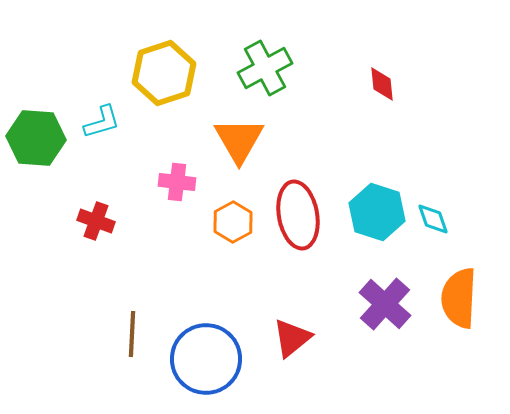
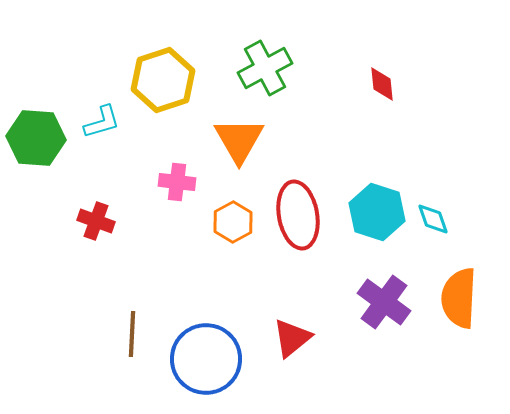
yellow hexagon: moved 1 px left, 7 px down
purple cross: moved 1 px left, 2 px up; rotated 6 degrees counterclockwise
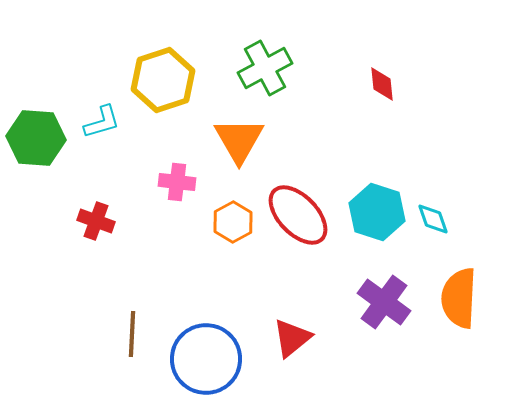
red ellipse: rotated 34 degrees counterclockwise
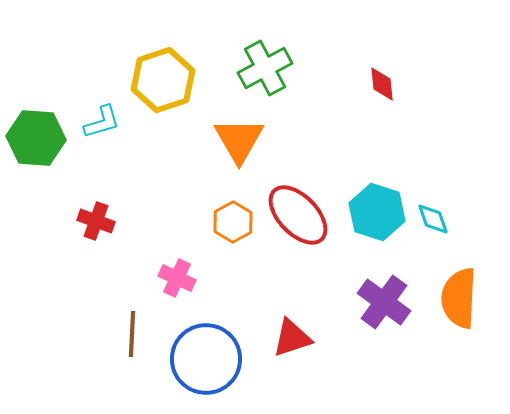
pink cross: moved 96 px down; rotated 18 degrees clockwise
red triangle: rotated 21 degrees clockwise
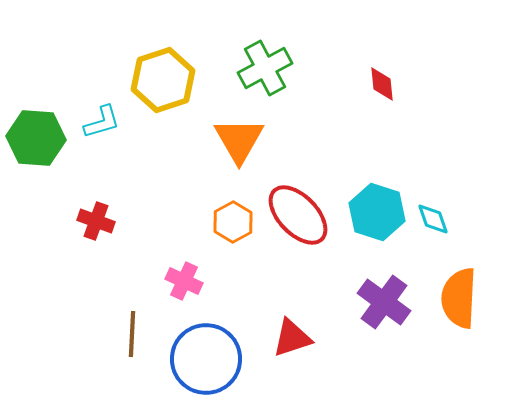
pink cross: moved 7 px right, 3 px down
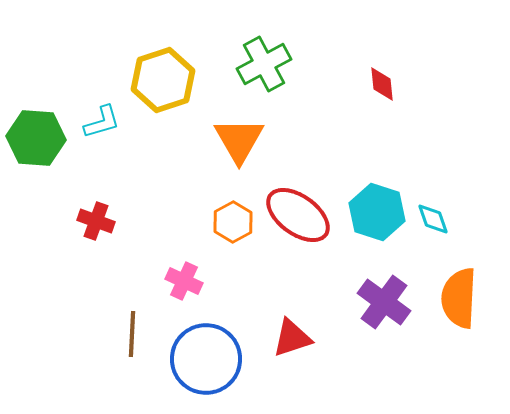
green cross: moved 1 px left, 4 px up
red ellipse: rotated 10 degrees counterclockwise
